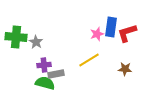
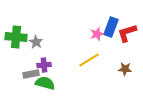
blue rectangle: rotated 12 degrees clockwise
gray rectangle: moved 25 px left
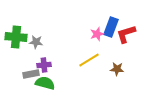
red L-shape: moved 1 px left, 1 px down
gray star: rotated 24 degrees counterclockwise
brown star: moved 8 px left
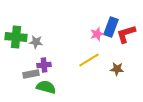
green semicircle: moved 1 px right, 4 px down
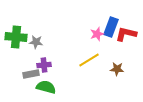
red L-shape: rotated 30 degrees clockwise
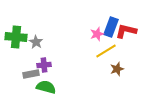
red L-shape: moved 3 px up
gray star: rotated 24 degrees clockwise
yellow line: moved 17 px right, 9 px up
brown star: rotated 24 degrees counterclockwise
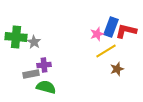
gray star: moved 2 px left
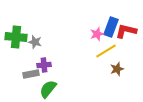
gray star: moved 1 px right; rotated 16 degrees counterclockwise
green semicircle: moved 2 px right, 2 px down; rotated 66 degrees counterclockwise
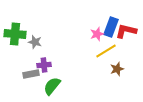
green cross: moved 1 px left, 3 px up
green semicircle: moved 4 px right, 3 px up
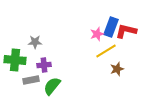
green cross: moved 26 px down
gray star: rotated 16 degrees counterclockwise
gray rectangle: moved 6 px down
